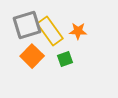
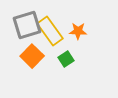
green square: moved 1 px right; rotated 14 degrees counterclockwise
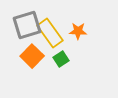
yellow rectangle: moved 2 px down
green square: moved 5 px left
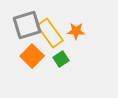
orange star: moved 2 px left
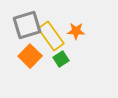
yellow rectangle: moved 1 px right, 3 px down
orange square: moved 2 px left
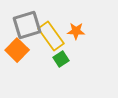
orange square: moved 13 px left, 6 px up
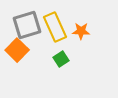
orange star: moved 5 px right
yellow rectangle: moved 4 px right, 9 px up; rotated 12 degrees clockwise
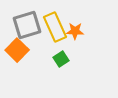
orange star: moved 6 px left
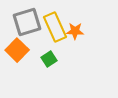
gray square: moved 3 px up
green square: moved 12 px left
